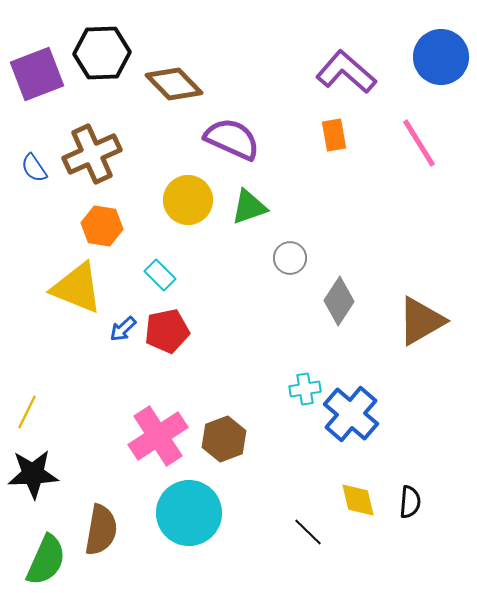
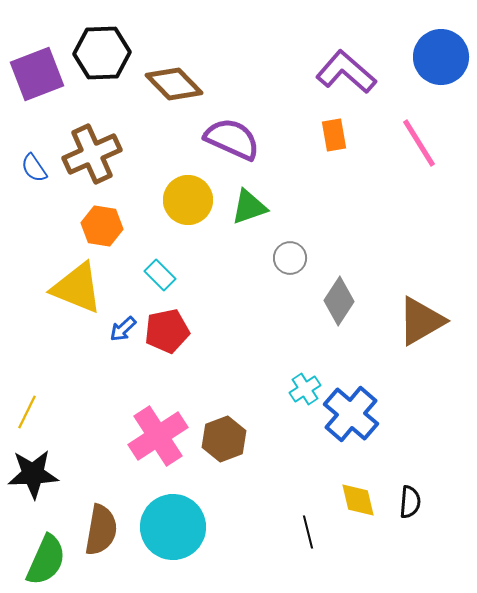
cyan cross: rotated 24 degrees counterclockwise
cyan circle: moved 16 px left, 14 px down
black line: rotated 32 degrees clockwise
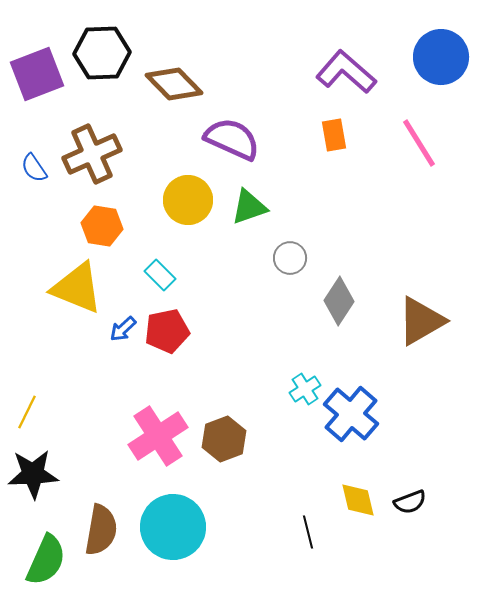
black semicircle: rotated 64 degrees clockwise
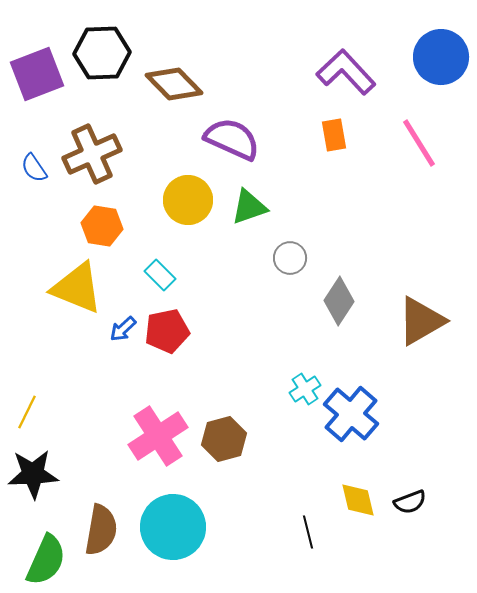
purple L-shape: rotated 6 degrees clockwise
brown hexagon: rotated 6 degrees clockwise
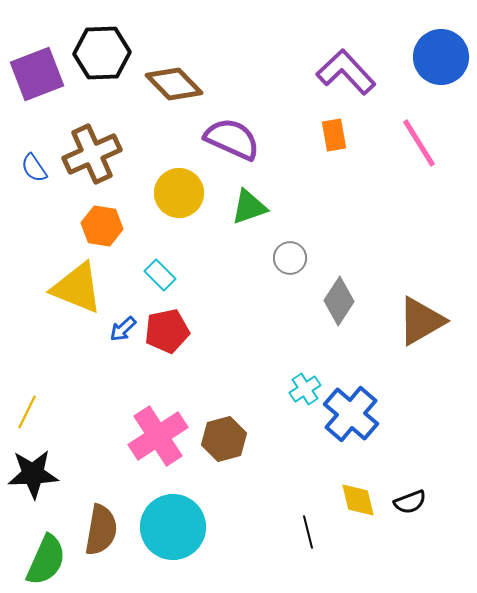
yellow circle: moved 9 px left, 7 px up
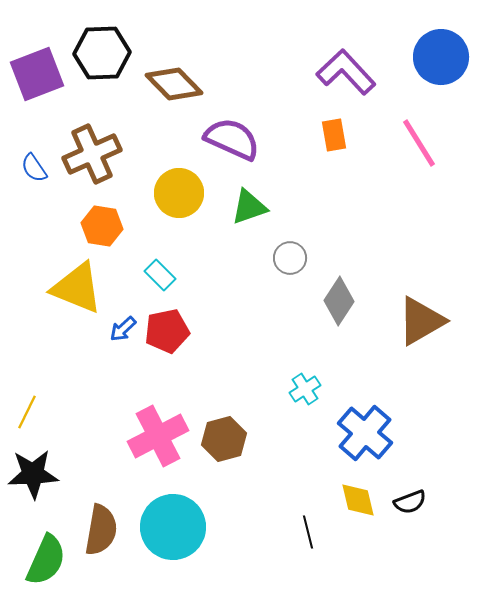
blue cross: moved 14 px right, 19 px down
pink cross: rotated 6 degrees clockwise
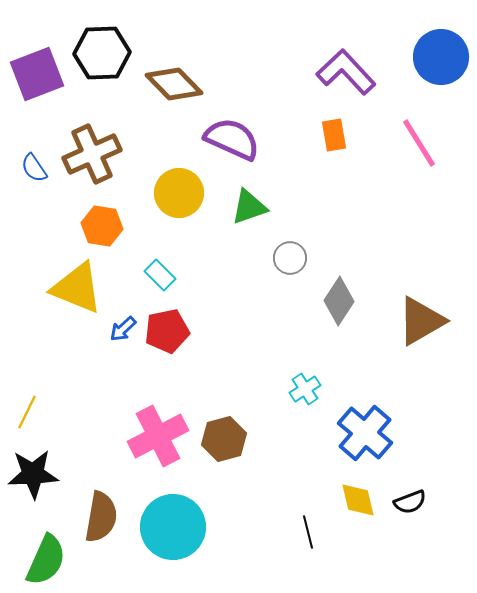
brown semicircle: moved 13 px up
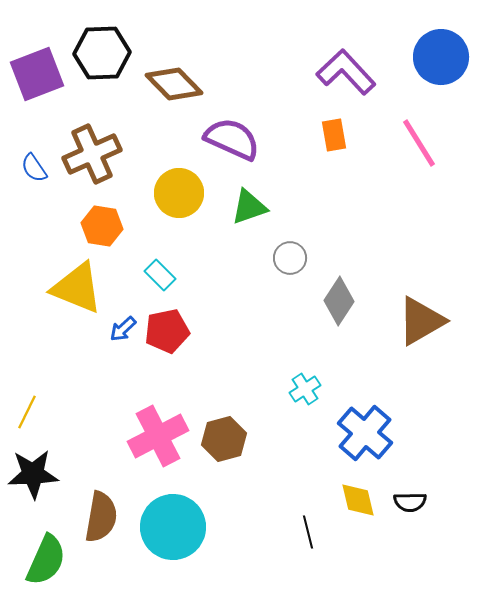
black semicircle: rotated 20 degrees clockwise
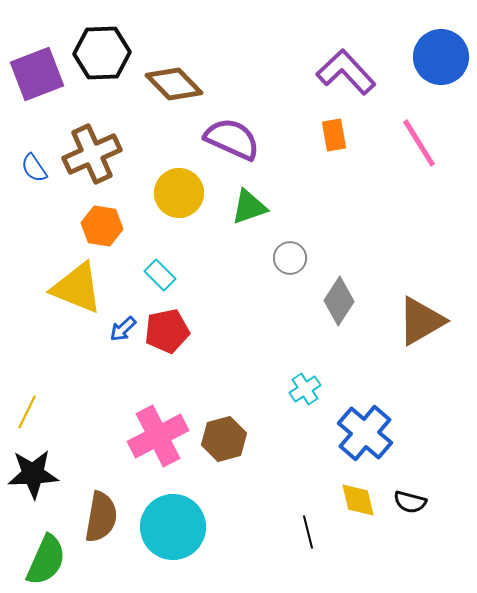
black semicircle: rotated 16 degrees clockwise
